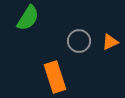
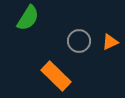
orange rectangle: moved 1 px right, 1 px up; rotated 28 degrees counterclockwise
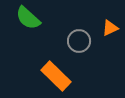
green semicircle: rotated 100 degrees clockwise
orange triangle: moved 14 px up
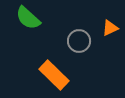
orange rectangle: moved 2 px left, 1 px up
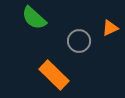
green semicircle: moved 6 px right
